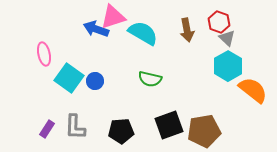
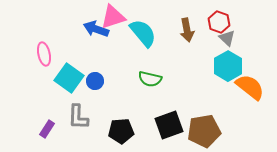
cyan semicircle: rotated 20 degrees clockwise
orange semicircle: moved 3 px left, 3 px up
gray L-shape: moved 3 px right, 10 px up
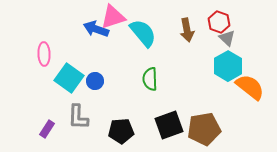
pink ellipse: rotated 10 degrees clockwise
green semicircle: rotated 75 degrees clockwise
brown pentagon: moved 2 px up
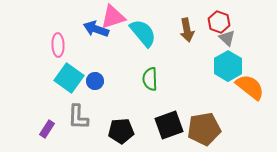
pink ellipse: moved 14 px right, 9 px up
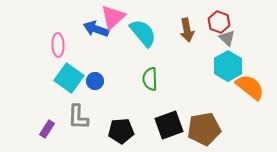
pink triangle: rotated 24 degrees counterclockwise
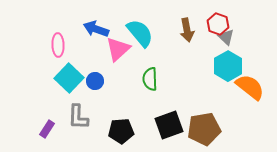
pink triangle: moved 5 px right, 32 px down
red hexagon: moved 1 px left, 2 px down
cyan semicircle: moved 3 px left
gray triangle: moved 1 px left, 1 px up
cyan square: rotated 8 degrees clockwise
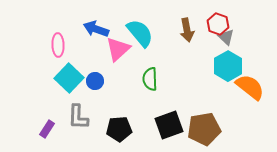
black pentagon: moved 2 px left, 2 px up
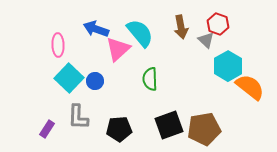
brown arrow: moved 6 px left, 3 px up
gray triangle: moved 20 px left, 3 px down
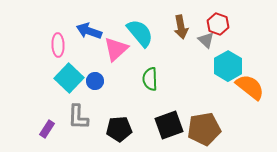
blue arrow: moved 7 px left, 2 px down
pink triangle: moved 2 px left
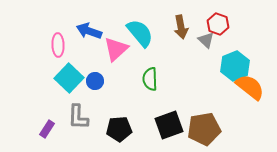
cyan hexagon: moved 7 px right; rotated 8 degrees clockwise
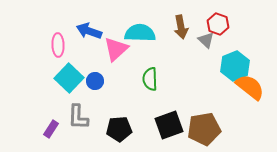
cyan semicircle: rotated 48 degrees counterclockwise
purple rectangle: moved 4 px right
